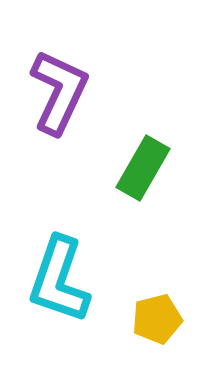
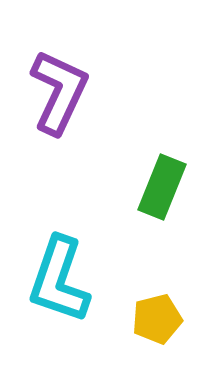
green rectangle: moved 19 px right, 19 px down; rotated 8 degrees counterclockwise
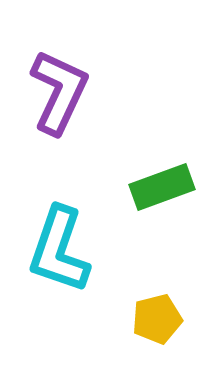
green rectangle: rotated 48 degrees clockwise
cyan L-shape: moved 30 px up
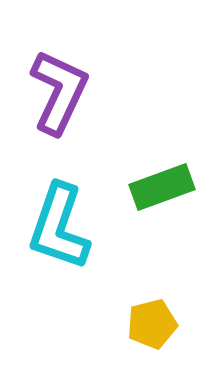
cyan L-shape: moved 23 px up
yellow pentagon: moved 5 px left, 5 px down
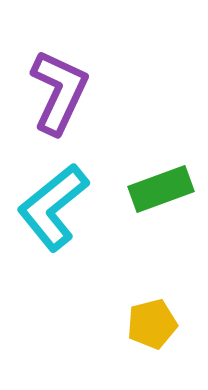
green rectangle: moved 1 px left, 2 px down
cyan L-shape: moved 6 px left, 20 px up; rotated 32 degrees clockwise
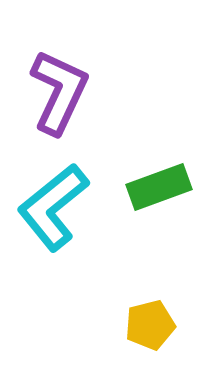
green rectangle: moved 2 px left, 2 px up
yellow pentagon: moved 2 px left, 1 px down
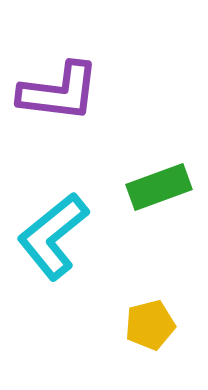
purple L-shape: rotated 72 degrees clockwise
cyan L-shape: moved 29 px down
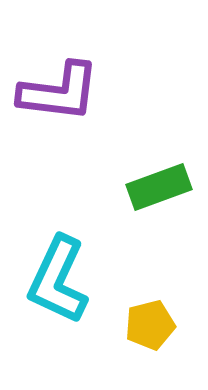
cyan L-shape: moved 5 px right, 44 px down; rotated 26 degrees counterclockwise
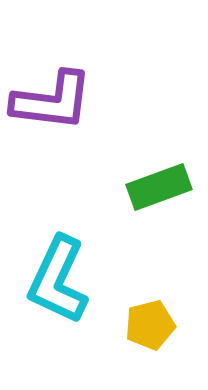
purple L-shape: moved 7 px left, 9 px down
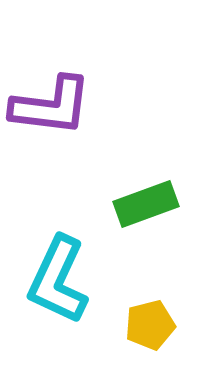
purple L-shape: moved 1 px left, 5 px down
green rectangle: moved 13 px left, 17 px down
